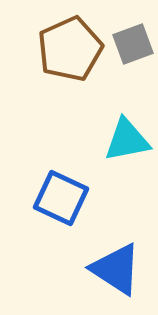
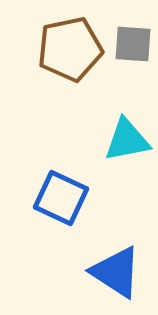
gray square: rotated 24 degrees clockwise
brown pentagon: rotated 12 degrees clockwise
blue triangle: moved 3 px down
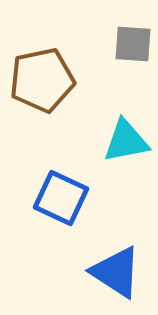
brown pentagon: moved 28 px left, 31 px down
cyan triangle: moved 1 px left, 1 px down
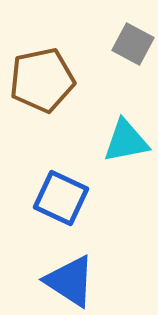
gray square: rotated 24 degrees clockwise
blue triangle: moved 46 px left, 9 px down
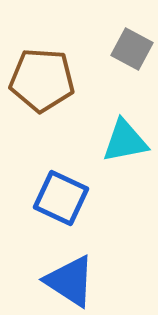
gray square: moved 1 px left, 5 px down
brown pentagon: rotated 16 degrees clockwise
cyan triangle: moved 1 px left
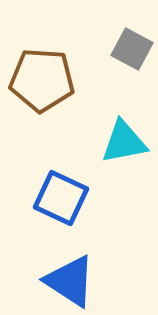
cyan triangle: moved 1 px left, 1 px down
